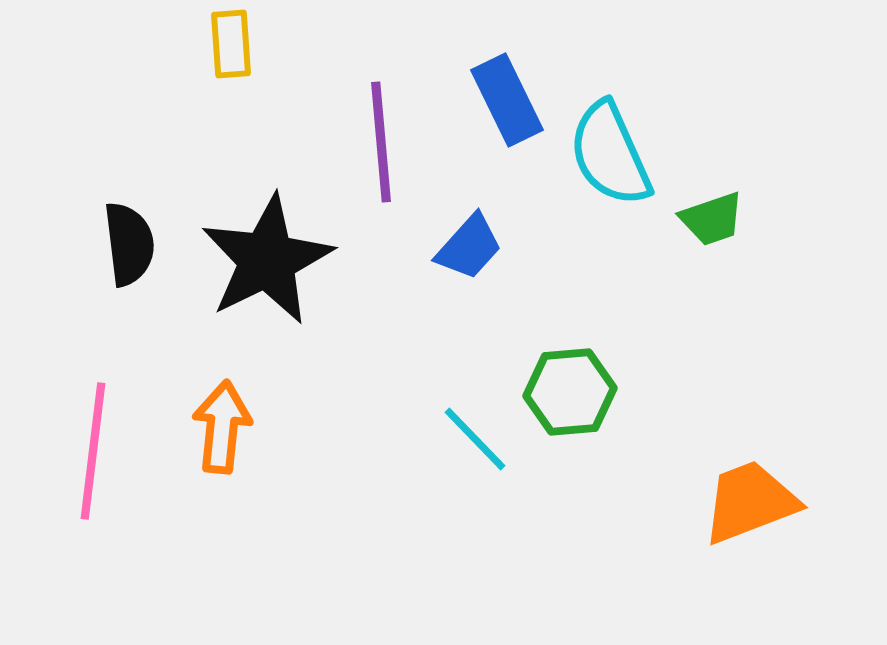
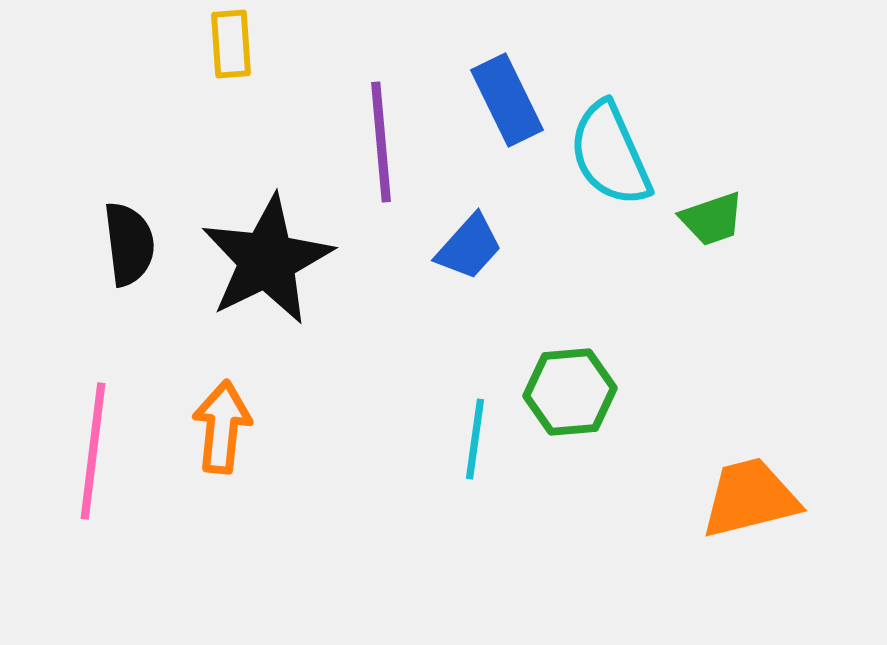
cyan line: rotated 52 degrees clockwise
orange trapezoid: moved 4 px up; rotated 7 degrees clockwise
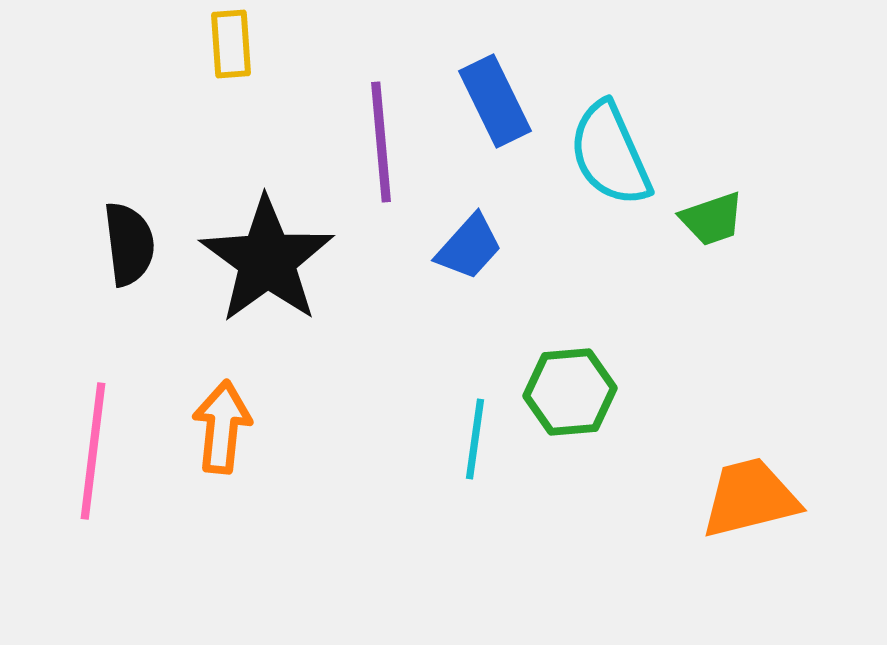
blue rectangle: moved 12 px left, 1 px down
black star: rotated 10 degrees counterclockwise
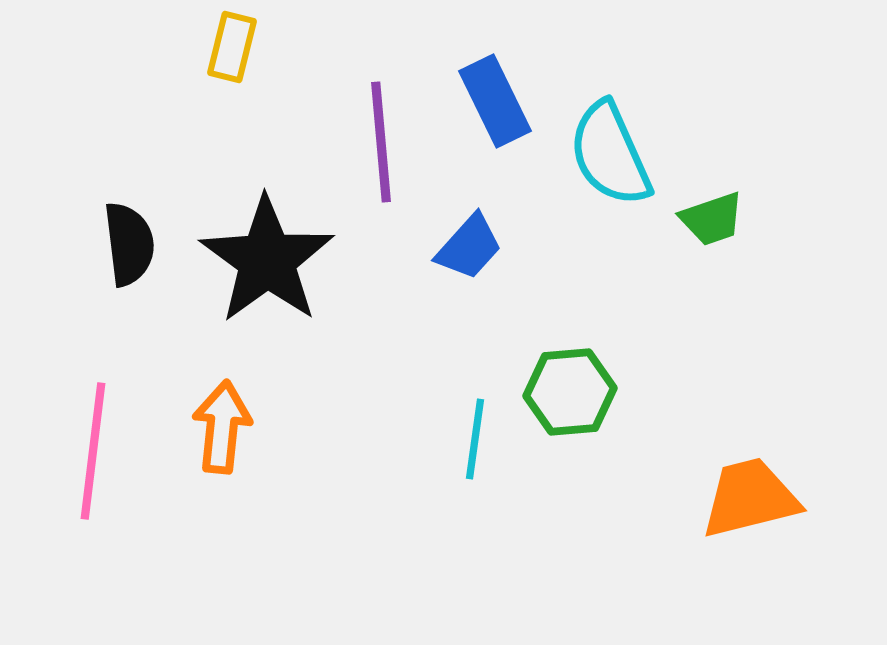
yellow rectangle: moved 1 px right, 3 px down; rotated 18 degrees clockwise
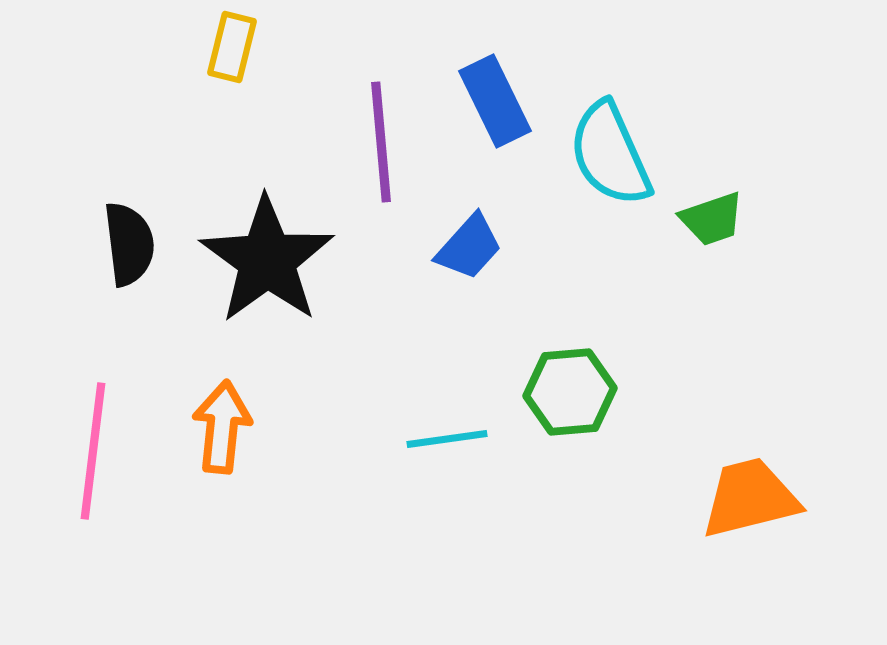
cyan line: moved 28 px left; rotated 74 degrees clockwise
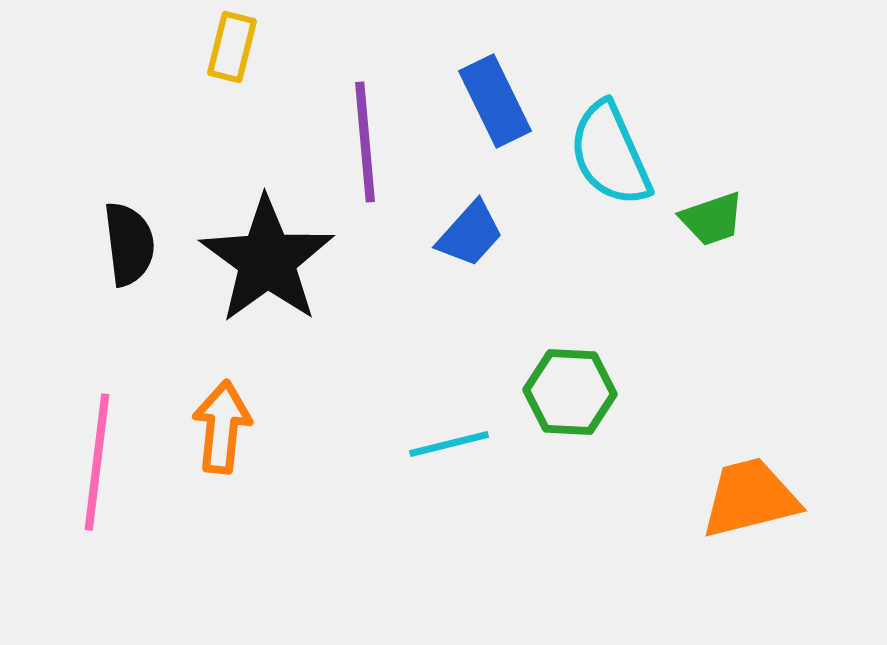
purple line: moved 16 px left
blue trapezoid: moved 1 px right, 13 px up
green hexagon: rotated 8 degrees clockwise
cyan line: moved 2 px right, 5 px down; rotated 6 degrees counterclockwise
pink line: moved 4 px right, 11 px down
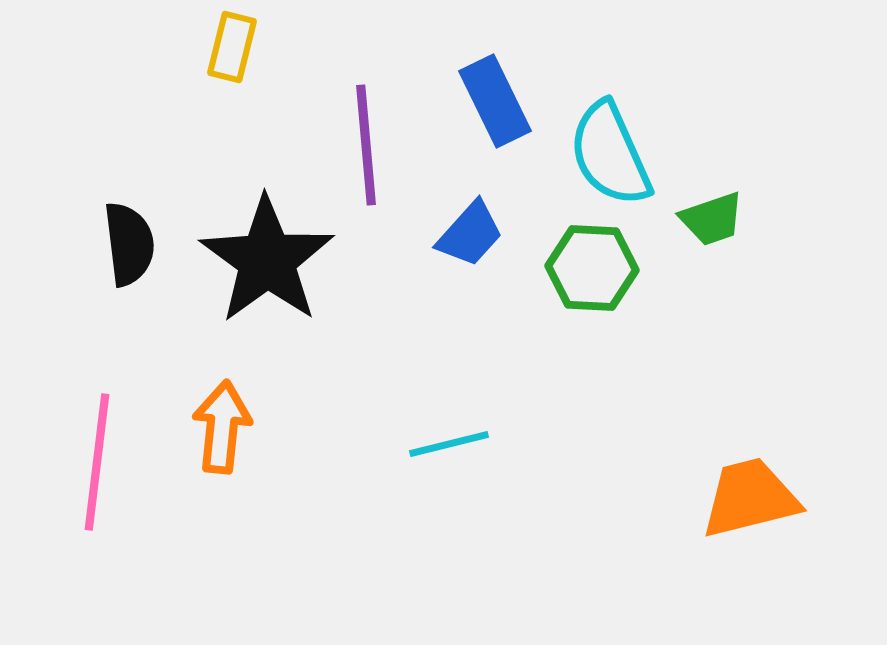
purple line: moved 1 px right, 3 px down
green hexagon: moved 22 px right, 124 px up
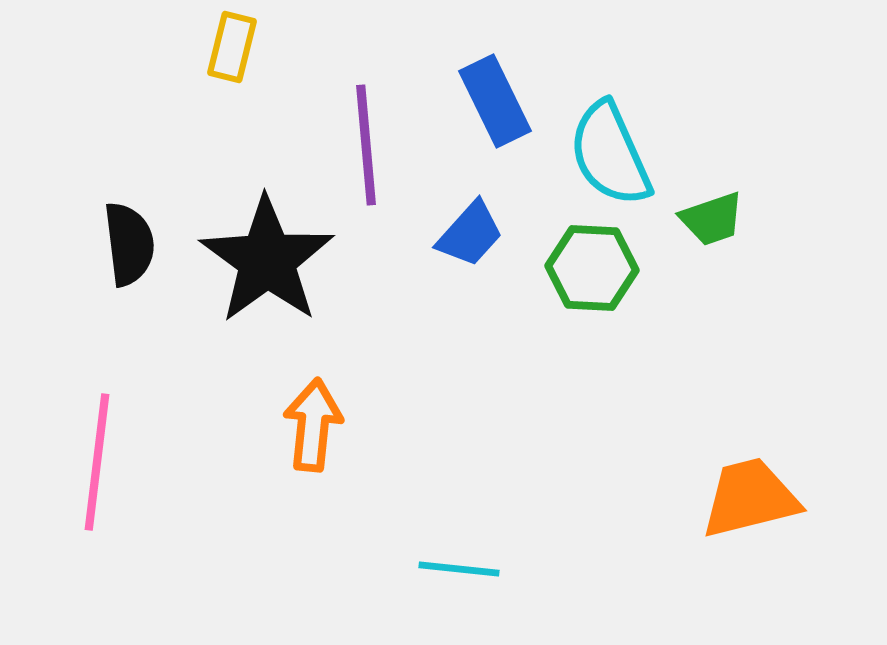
orange arrow: moved 91 px right, 2 px up
cyan line: moved 10 px right, 125 px down; rotated 20 degrees clockwise
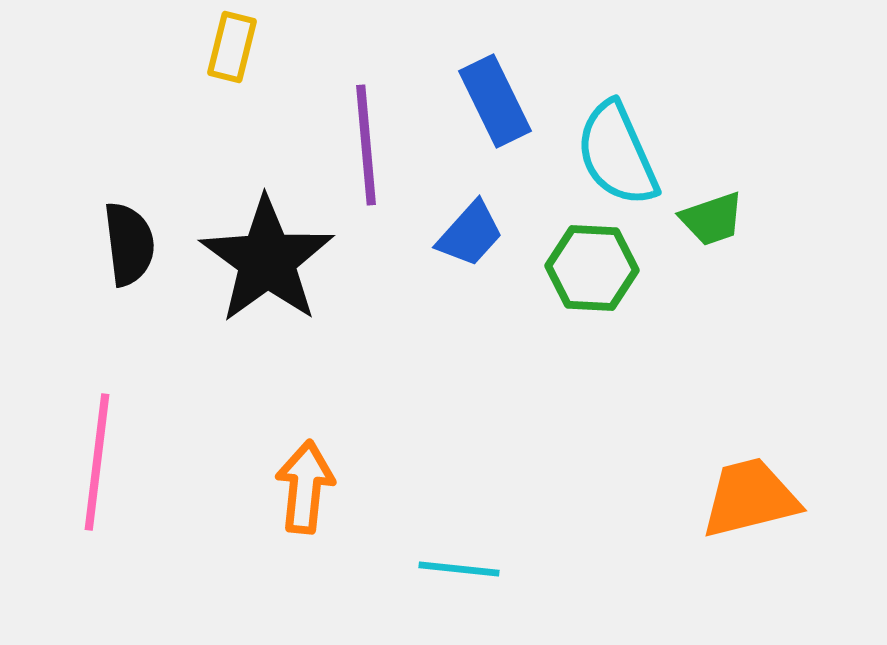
cyan semicircle: moved 7 px right
orange arrow: moved 8 px left, 62 px down
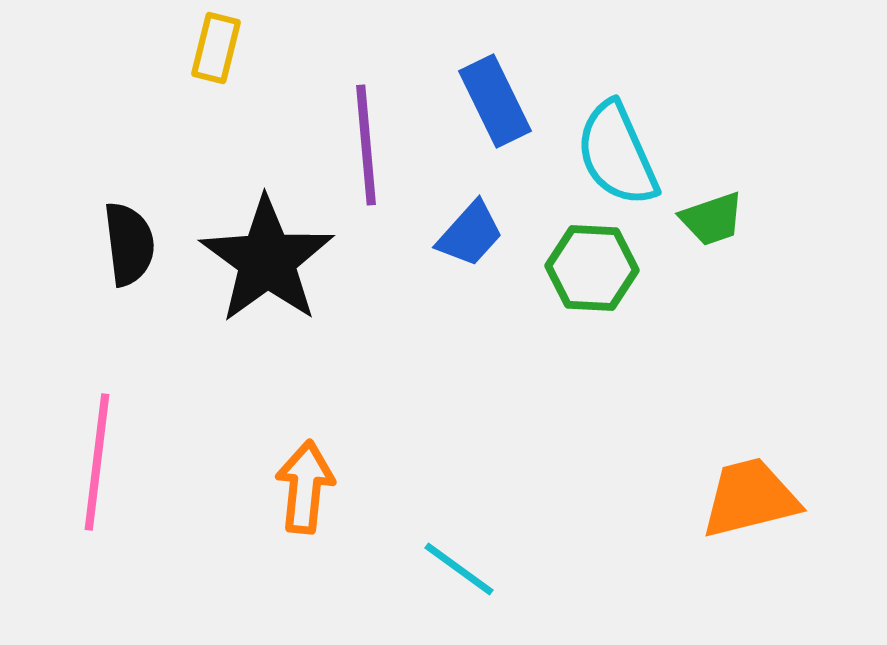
yellow rectangle: moved 16 px left, 1 px down
cyan line: rotated 30 degrees clockwise
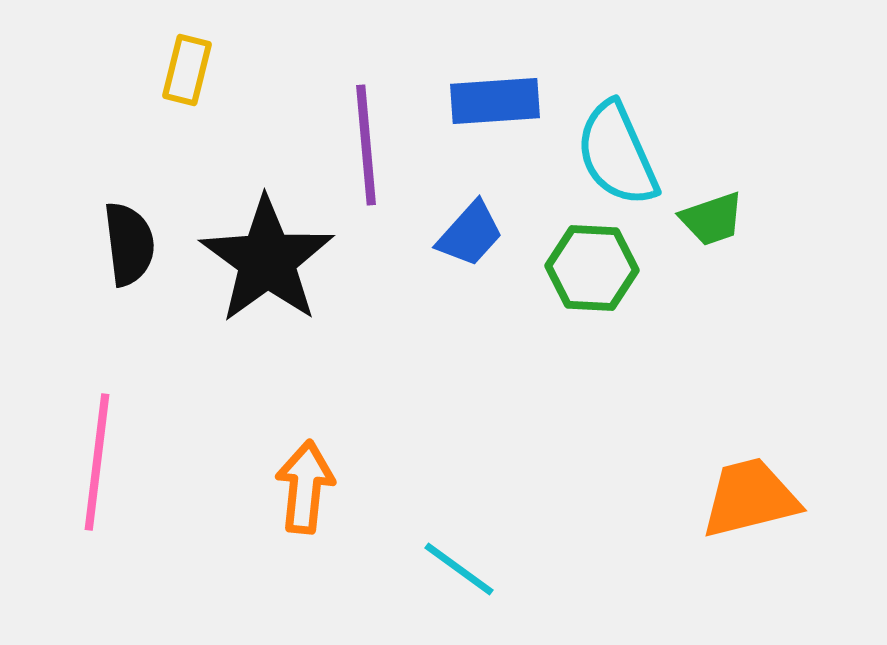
yellow rectangle: moved 29 px left, 22 px down
blue rectangle: rotated 68 degrees counterclockwise
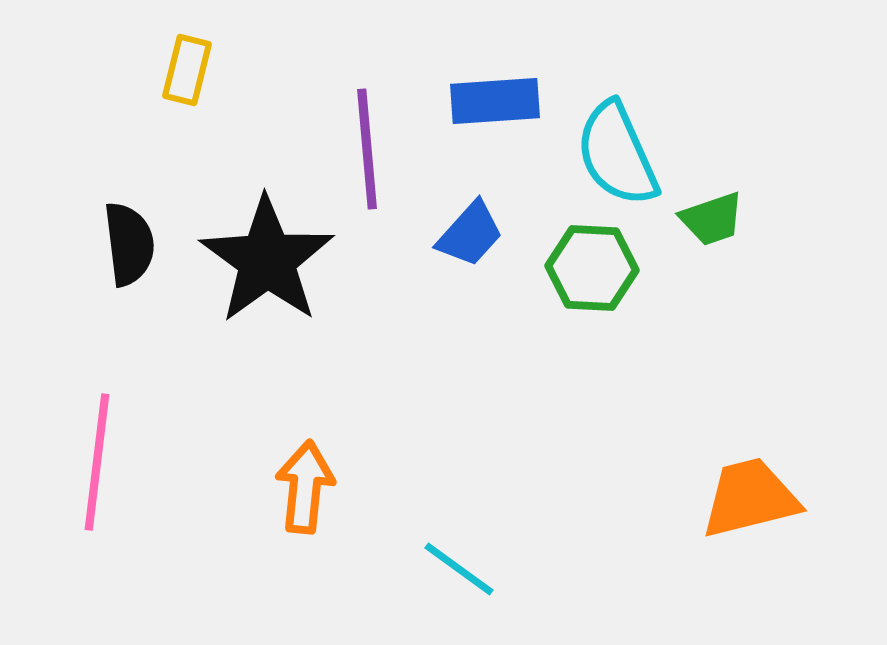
purple line: moved 1 px right, 4 px down
